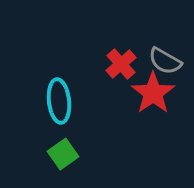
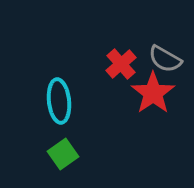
gray semicircle: moved 2 px up
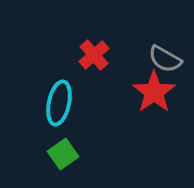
red cross: moved 27 px left, 9 px up
red star: moved 1 px right, 1 px up
cyan ellipse: moved 2 px down; rotated 18 degrees clockwise
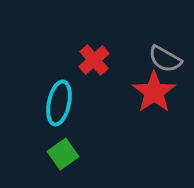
red cross: moved 5 px down
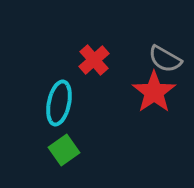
green square: moved 1 px right, 4 px up
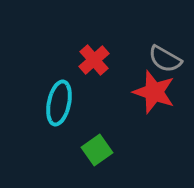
red star: rotated 18 degrees counterclockwise
green square: moved 33 px right
